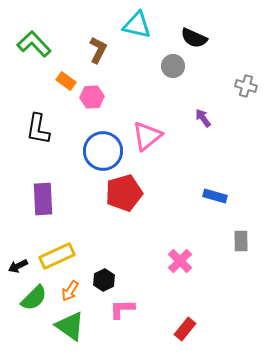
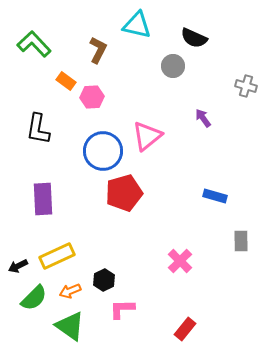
orange arrow: rotated 35 degrees clockwise
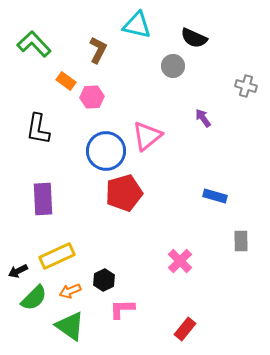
blue circle: moved 3 px right
black arrow: moved 5 px down
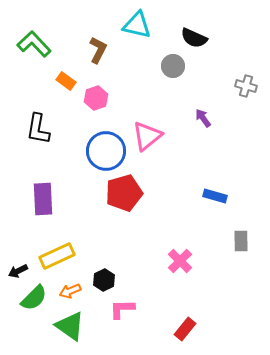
pink hexagon: moved 4 px right, 1 px down; rotated 15 degrees counterclockwise
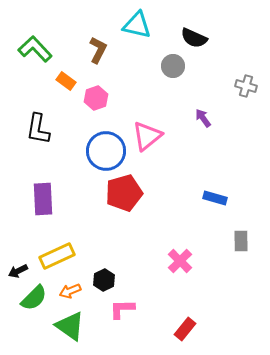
green L-shape: moved 1 px right, 5 px down
blue rectangle: moved 2 px down
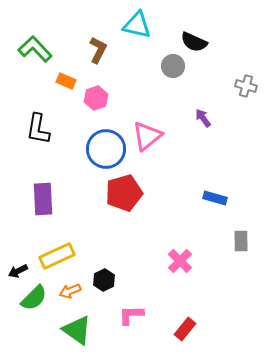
black semicircle: moved 4 px down
orange rectangle: rotated 12 degrees counterclockwise
blue circle: moved 2 px up
pink L-shape: moved 9 px right, 6 px down
green triangle: moved 7 px right, 4 px down
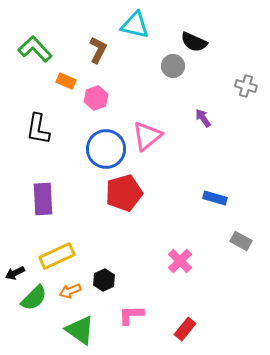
cyan triangle: moved 2 px left
gray rectangle: rotated 60 degrees counterclockwise
black arrow: moved 3 px left, 2 px down
green triangle: moved 3 px right
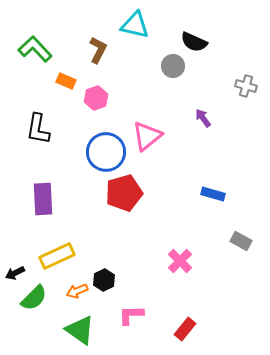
blue circle: moved 3 px down
blue rectangle: moved 2 px left, 4 px up
orange arrow: moved 7 px right
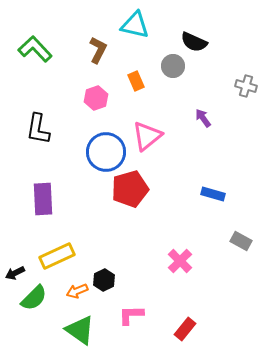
orange rectangle: moved 70 px right; rotated 42 degrees clockwise
red pentagon: moved 6 px right, 4 px up
